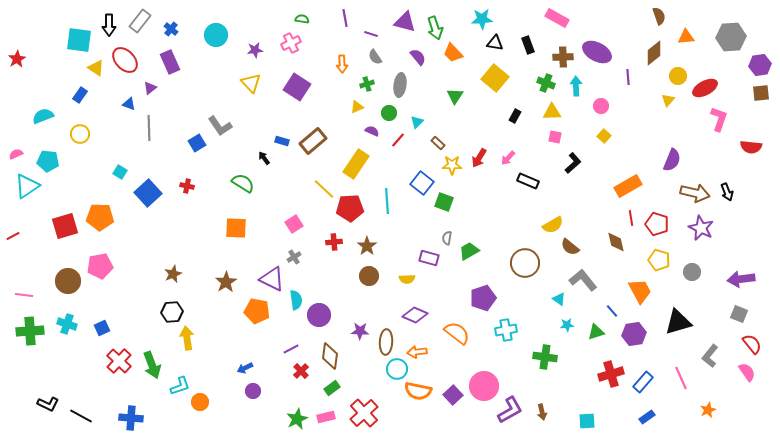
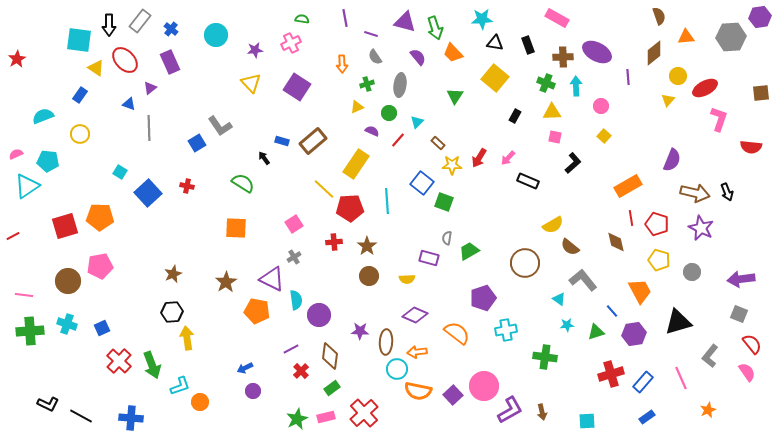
purple hexagon at (760, 65): moved 48 px up
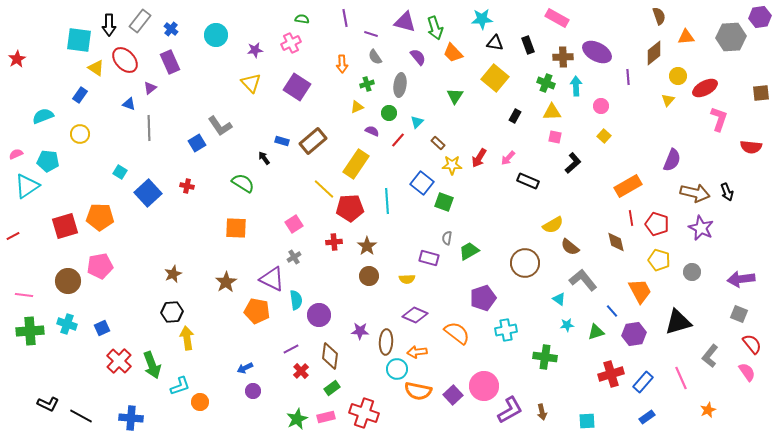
red cross at (364, 413): rotated 28 degrees counterclockwise
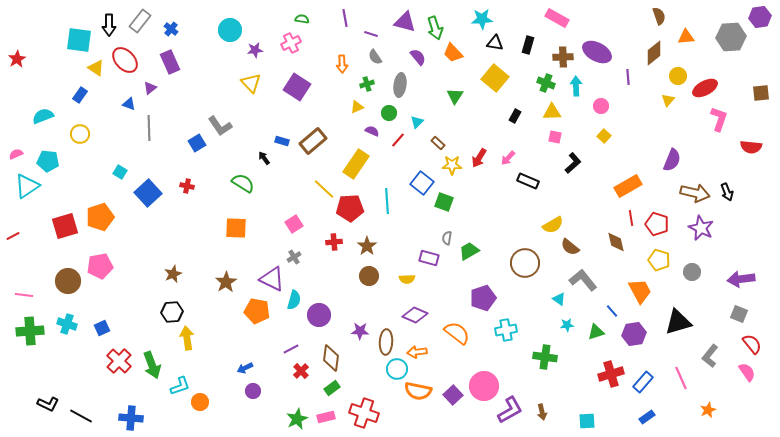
cyan circle at (216, 35): moved 14 px right, 5 px up
black rectangle at (528, 45): rotated 36 degrees clockwise
orange pentagon at (100, 217): rotated 20 degrees counterclockwise
cyan semicircle at (296, 300): moved 2 px left; rotated 24 degrees clockwise
brown diamond at (330, 356): moved 1 px right, 2 px down
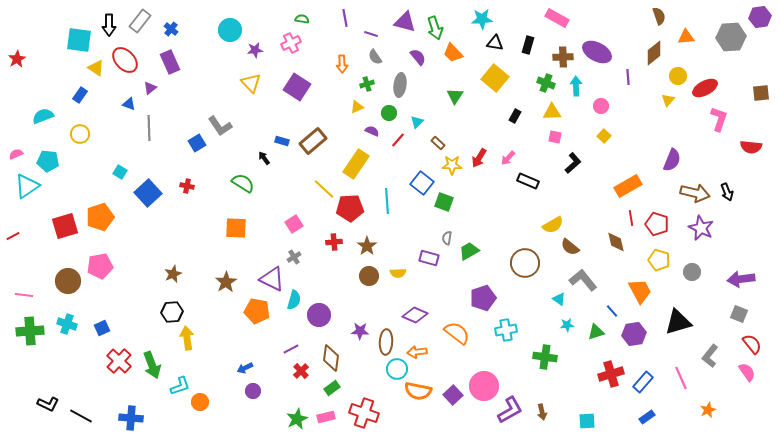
yellow semicircle at (407, 279): moved 9 px left, 6 px up
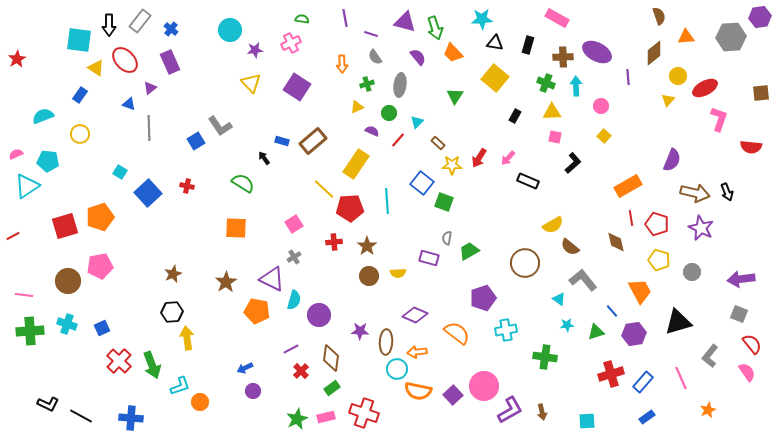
blue square at (197, 143): moved 1 px left, 2 px up
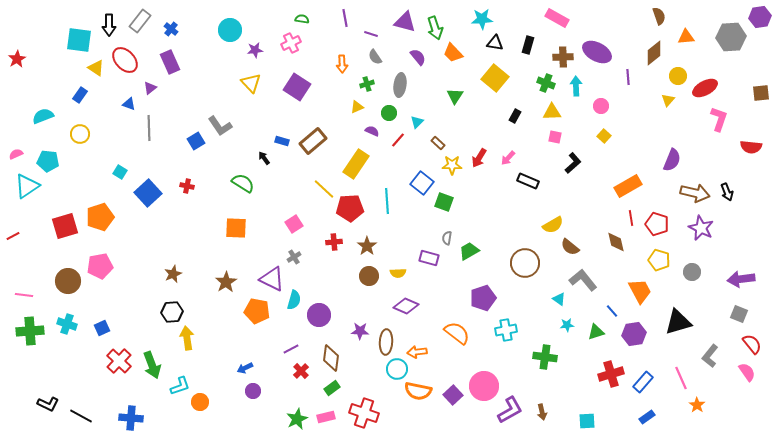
purple diamond at (415, 315): moved 9 px left, 9 px up
orange star at (708, 410): moved 11 px left, 5 px up; rotated 14 degrees counterclockwise
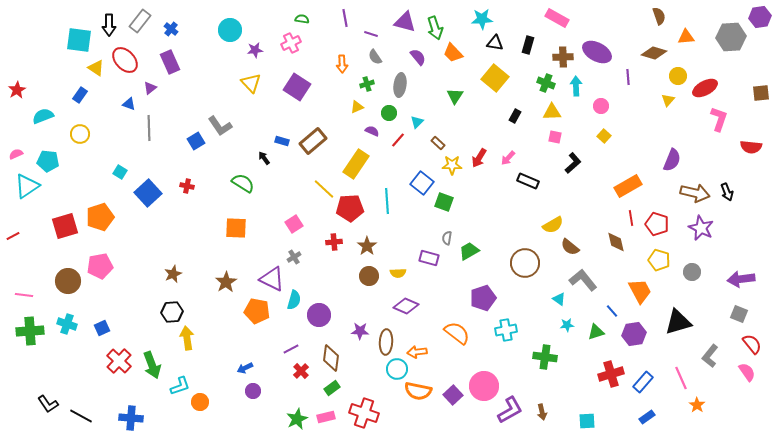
brown diamond at (654, 53): rotated 55 degrees clockwise
red star at (17, 59): moved 31 px down
black L-shape at (48, 404): rotated 30 degrees clockwise
